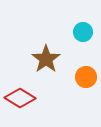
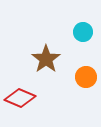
red diamond: rotated 8 degrees counterclockwise
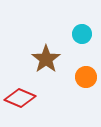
cyan circle: moved 1 px left, 2 px down
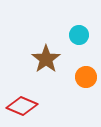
cyan circle: moved 3 px left, 1 px down
red diamond: moved 2 px right, 8 px down
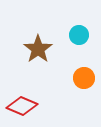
brown star: moved 8 px left, 10 px up
orange circle: moved 2 px left, 1 px down
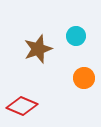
cyan circle: moved 3 px left, 1 px down
brown star: rotated 16 degrees clockwise
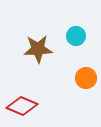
brown star: rotated 16 degrees clockwise
orange circle: moved 2 px right
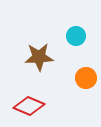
brown star: moved 1 px right, 8 px down
red diamond: moved 7 px right
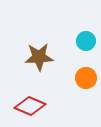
cyan circle: moved 10 px right, 5 px down
red diamond: moved 1 px right
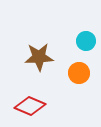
orange circle: moved 7 px left, 5 px up
